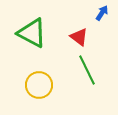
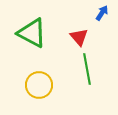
red triangle: rotated 12 degrees clockwise
green line: moved 1 px up; rotated 16 degrees clockwise
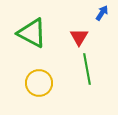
red triangle: rotated 12 degrees clockwise
yellow circle: moved 2 px up
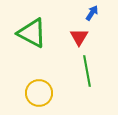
blue arrow: moved 10 px left
green line: moved 2 px down
yellow circle: moved 10 px down
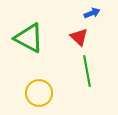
blue arrow: rotated 35 degrees clockwise
green triangle: moved 3 px left, 5 px down
red triangle: rotated 18 degrees counterclockwise
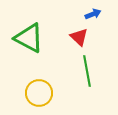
blue arrow: moved 1 px right, 1 px down
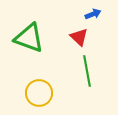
green triangle: rotated 8 degrees counterclockwise
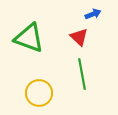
green line: moved 5 px left, 3 px down
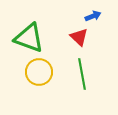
blue arrow: moved 2 px down
yellow circle: moved 21 px up
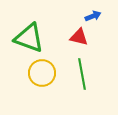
red triangle: rotated 30 degrees counterclockwise
yellow circle: moved 3 px right, 1 px down
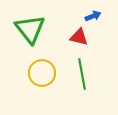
green triangle: moved 1 px right, 9 px up; rotated 32 degrees clockwise
